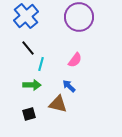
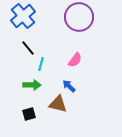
blue cross: moved 3 px left
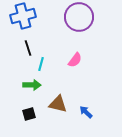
blue cross: rotated 25 degrees clockwise
black line: rotated 21 degrees clockwise
blue arrow: moved 17 px right, 26 px down
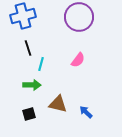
pink semicircle: moved 3 px right
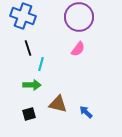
blue cross: rotated 35 degrees clockwise
pink semicircle: moved 11 px up
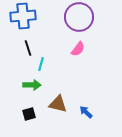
blue cross: rotated 25 degrees counterclockwise
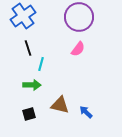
blue cross: rotated 30 degrees counterclockwise
brown triangle: moved 2 px right, 1 px down
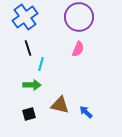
blue cross: moved 2 px right, 1 px down
pink semicircle: rotated 14 degrees counterclockwise
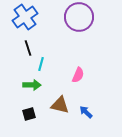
pink semicircle: moved 26 px down
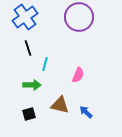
cyan line: moved 4 px right
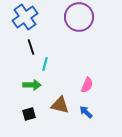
black line: moved 3 px right, 1 px up
pink semicircle: moved 9 px right, 10 px down
